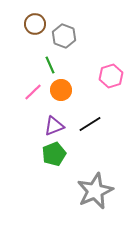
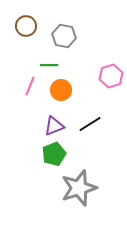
brown circle: moved 9 px left, 2 px down
gray hexagon: rotated 10 degrees counterclockwise
green line: moved 1 px left; rotated 66 degrees counterclockwise
pink line: moved 3 px left, 6 px up; rotated 24 degrees counterclockwise
gray star: moved 16 px left, 3 px up; rotated 6 degrees clockwise
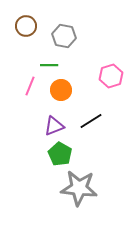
black line: moved 1 px right, 3 px up
green pentagon: moved 6 px right; rotated 20 degrees counterclockwise
gray star: rotated 24 degrees clockwise
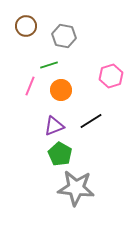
green line: rotated 18 degrees counterclockwise
gray star: moved 3 px left
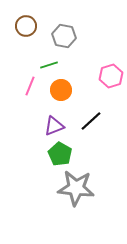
black line: rotated 10 degrees counterclockwise
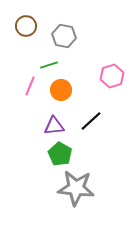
pink hexagon: moved 1 px right
purple triangle: rotated 15 degrees clockwise
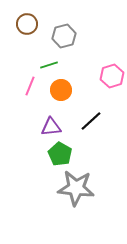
brown circle: moved 1 px right, 2 px up
gray hexagon: rotated 25 degrees counterclockwise
purple triangle: moved 3 px left, 1 px down
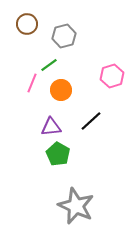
green line: rotated 18 degrees counterclockwise
pink line: moved 2 px right, 3 px up
green pentagon: moved 2 px left
gray star: moved 18 px down; rotated 18 degrees clockwise
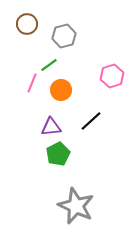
green pentagon: rotated 15 degrees clockwise
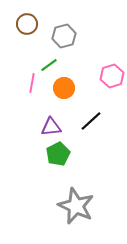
pink line: rotated 12 degrees counterclockwise
orange circle: moved 3 px right, 2 px up
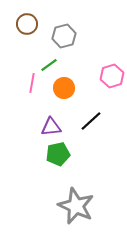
green pentagon: rotated 15 degrees clockwise
